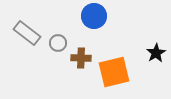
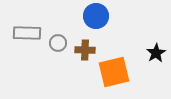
blue circle: moved 2 px right
gray rectangle: rotated 36 degrees counterclockwise
brown cross: moved 4 px right, 8 px up
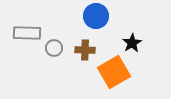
gray circle: moved 4 px left, 5 px down
black star: moved 24 px left, 10 px up
orange square: rotated 16 degrees counterclockwise
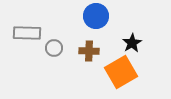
brown cross: moved 4 px right, 1 px down
orange square: moved 7 px right
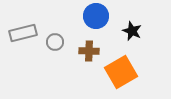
gray rectangle: moved 4 px left; rotated 16 degrees counterclockwise
black star: moved 12 px up; rotated 18 degrees counterclockwise
gray circle: moved 1 px right, 6 px up
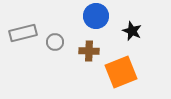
orange square: rotated 8 degrees clockwise
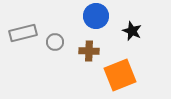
orange square: moved 1 px left, 3 px down
